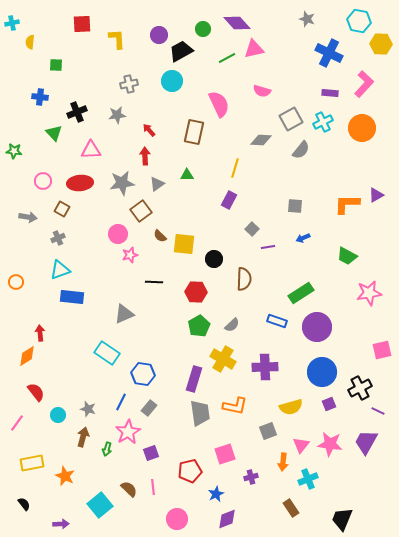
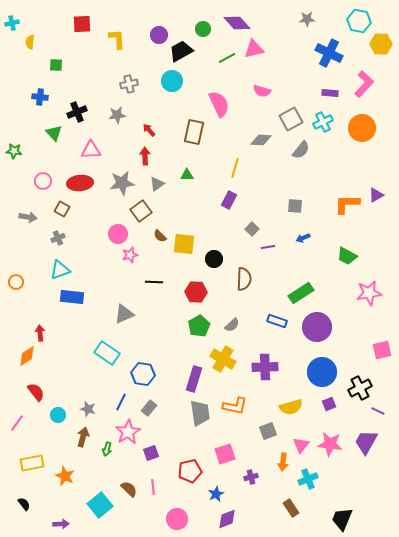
gray star at (307, 19): rotated 21 degrees counterclockwise
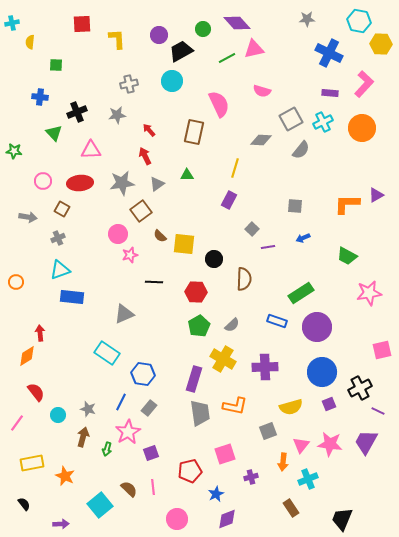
red arrow at (145, 156): rotated 24 degrees counterclockwise
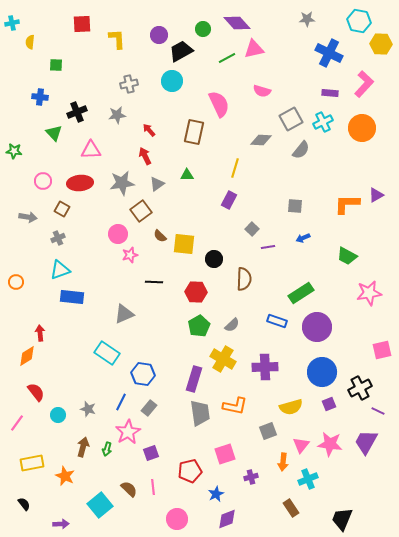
brown arrow at (83, 437): moved 10 px down
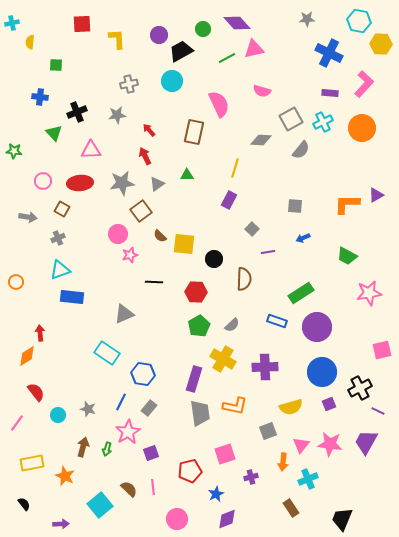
purple line at (268, 247): moved 5 px down
